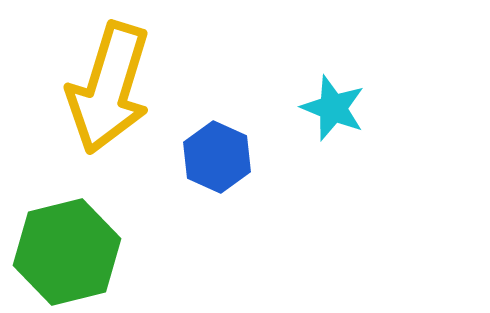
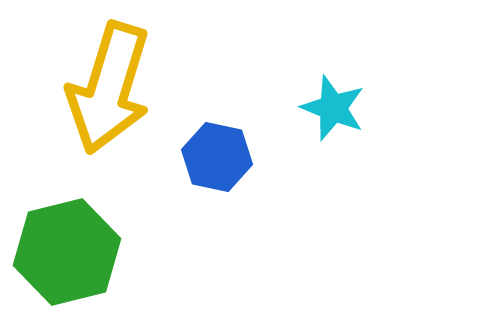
blue hexagon: rotated 12 degrees counterclockwise
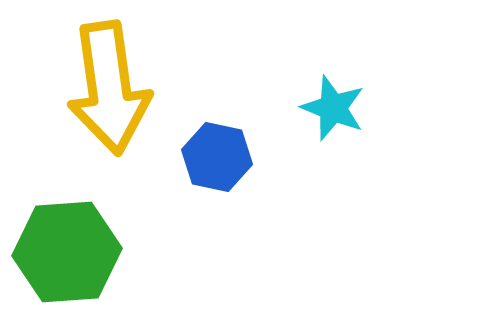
yellow arrow: rotated 25 degrees counterclockwise
green hexagon: rotated 10 degrees clockwise
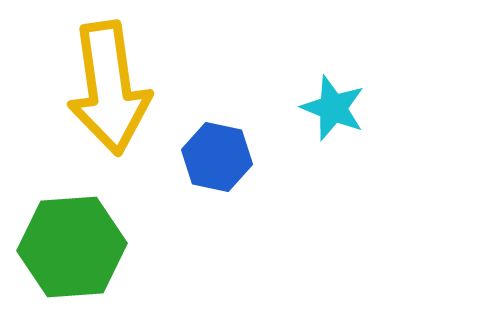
green hexagon: moved 5 px right, 5 px up
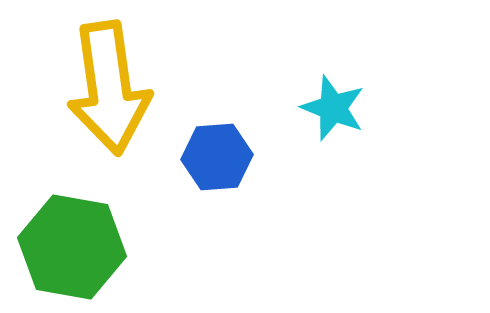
blue hexagon: rotated 16 degrees counterclockwise
green hexagon: rotated 14 degrees clockwise
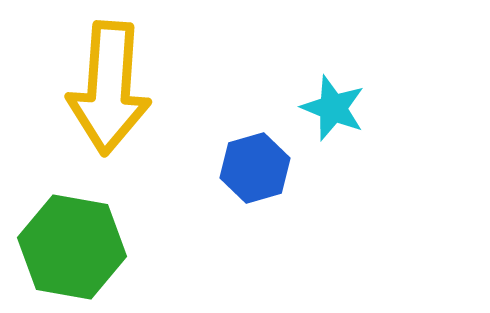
yellow arrow: rotated 12 degrees clockwise
blue hexagon: moved 38 px right, 11 px down; rotated 12 degrees counterclockwise
